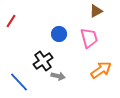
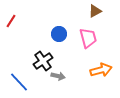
brown triangle: moved 1 px left
pink trapezoid: moved 1 px left
orange arrow: rotated 20 degrees clockwise
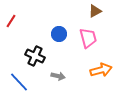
black cross: moved 8 px left, 5 px up; rotated 30 degrees counterclockwise
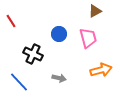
red line: rotated 64 degrees counterclockwise
black cross: moved 2 px left, 2 px up
gray arrow: moved 1 px right, 2 px down
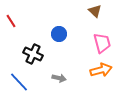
brown triangle: rotated 48 degrees counterclockwise
pink trapezoid: moved 14 px right, 5 px down
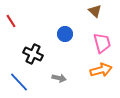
blue circle: moved 6 px right
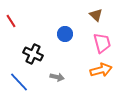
brown triangle: moved 1 px right, 4 px down
gray arrow: moved 2 px left, 1 px up
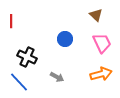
red line: rotated 32 degrees clockwise
blue circle: moved 5 px down
pink trapezoid: rotated 10 degrees counterclockwise
black cross: moved 6 px left, 3 px down
orange arrow: moved 4 px down
gray arrow: rotated 16 degrees clockwise
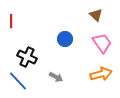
pink trapezoid: rotated 10 degrees counterclockwise
gray arrow: moved 1 px left
blue line: moved 1 px left, 1 px up
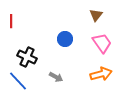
brown triangle: rotated 24 degrees clockwise
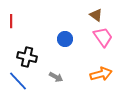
brown triangle: rotated 32 degrees counterclockwise
pink trapezoid: moved 1 px right, 6 px up
black cross: rotated 12 degrees counterclockwise
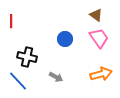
pink trapezoid: moved 4 px left, 1 px down
